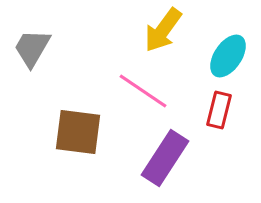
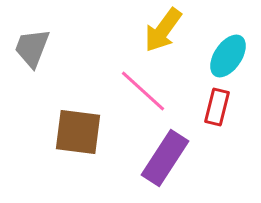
gray trapezoid: rotated 9 degrees counterclockwise
pink line: rotated 8 degrees clockwise
red rectangle: moved 2 px left, 3 px up
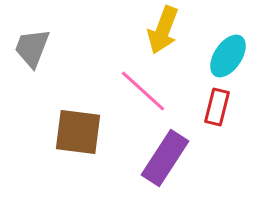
yellow arrow: rotated 15 degrees counterclockwise
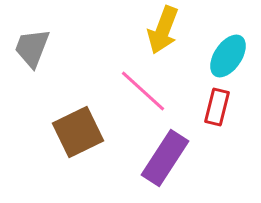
brown square: rotated 33 degrees counterclockwise
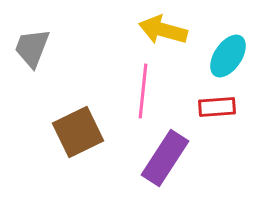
yellow arrow: rotated 84 degrees clockwise
pink line: rotated 54 degrees clockwise
red rectangle: rotated 72 degrees clockwise
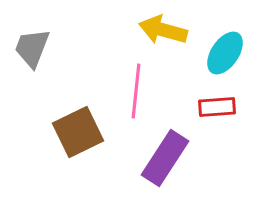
cyan ellipse: moved 3 px left, 3 px up
pink line: moved 7 px left
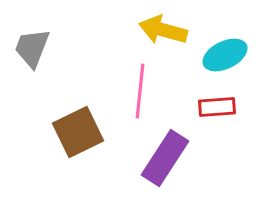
cyan ellipse: moved 2 px down; rotated 30 degrees clockwise
pink line: moved 4 px right
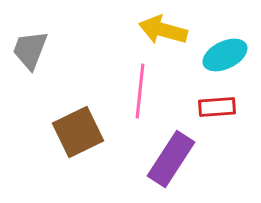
gray trapezoid: moved 2 px left, 2 px down
purple rectangle: moved 6 px right, 1 px down
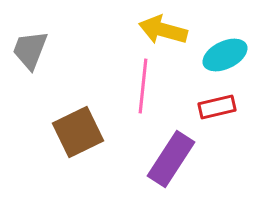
pink line: moved 3 px right, 5 px up
red rectangle: rotated 9 degrees counterclockwise
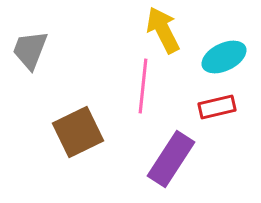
yellow arrow: rotated 48 degrees clockwise
cyan ellipse: moved 1 px left, 2 px down
